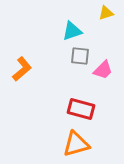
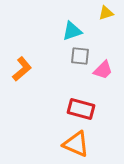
orange triangle: rotated 40 degrees clockwise
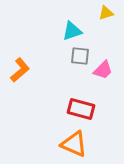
orange L-shape: moved 2 px left, 1 px down
orange triangle: moved 2 px left
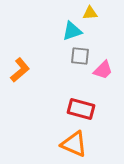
yellow triangle: moved 16 px left; rotated 14 degrees clockwise
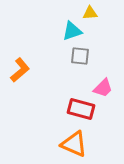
pink trapezoid: moved 18 px down
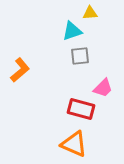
gray square: rotated 12 degrees counterclockwise
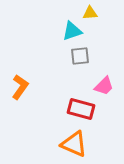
orange L-shape: moved 17 px down; rotated 15 degrees counterclockwise
pink trapezoid: moved 1 px right, 2 px up
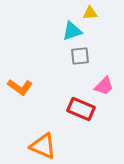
orange L-shape: rotated 90 degrees clockwise
red rectangle: rotated 8 degrees clockwise
orange triangle: moved 31 px left, 2 px down
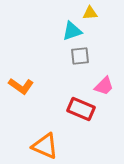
orange L-shape: moved 1 px right, 1 px up
orange triangle: moved 2 px right
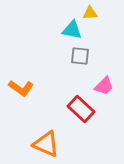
cyan triangle: moved 1 px up; rotated 30 degrees clockwise
gray square: rotated 12 degrees clockwise
orange L-shape: moved 2 px down
red rectangle: rotated 20 degrees clockwise
orange triangle: moved 1 px right, 2 px up
